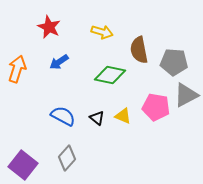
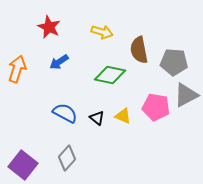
blue semicircle: moved 2 px right, 3 px up
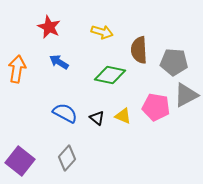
brown semicircle: rotated 8 degrees clockwise
blue arrow: rotated 66 degrees clockwise
orange arrow: rotated 8 degrees counterclockwise
purple square: moved 3 px left, 4 px up
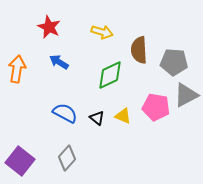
green diamond: rotated 36 degrees counterclockwise
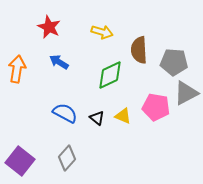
gray triangle: moved 2 px up
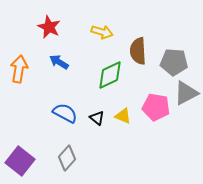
brown semicircle: moved 1 px left, 1 px down
orange arrow: moved 2 px right
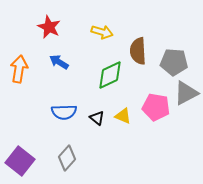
blue semicircle: moved 1 px left, 1 px up; rotated 150 degrees clockwise
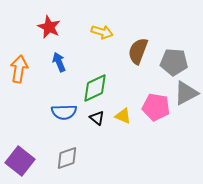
brown semicircle: rotated 24 degrees clockwise
blue arrow: rotated 36 degrees clockwise
green diamond: moved 15 px left, 13 px down
gray diamond: rotated 30 degrees clockwise
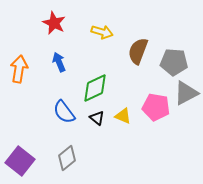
red star: moved 5 px right, 4 px up
blue semicircle: rotated 55 degrees clockwise
gray diamond: rotated 20 degrees counterclockwise
